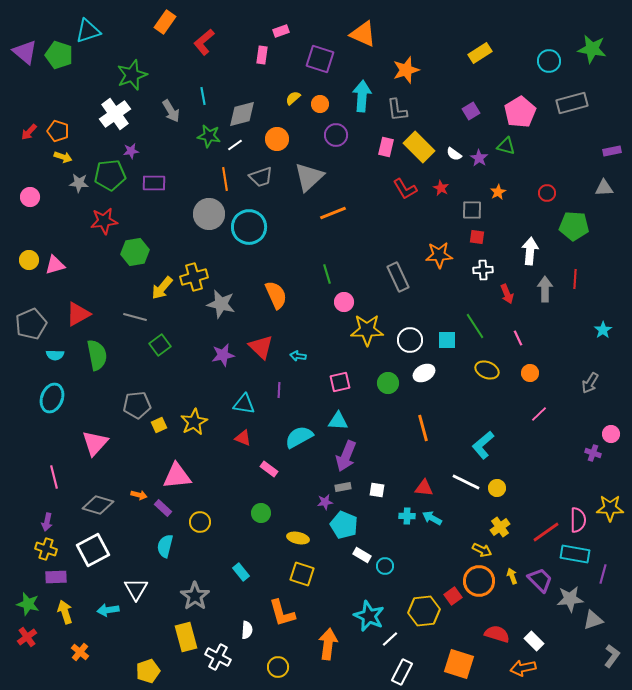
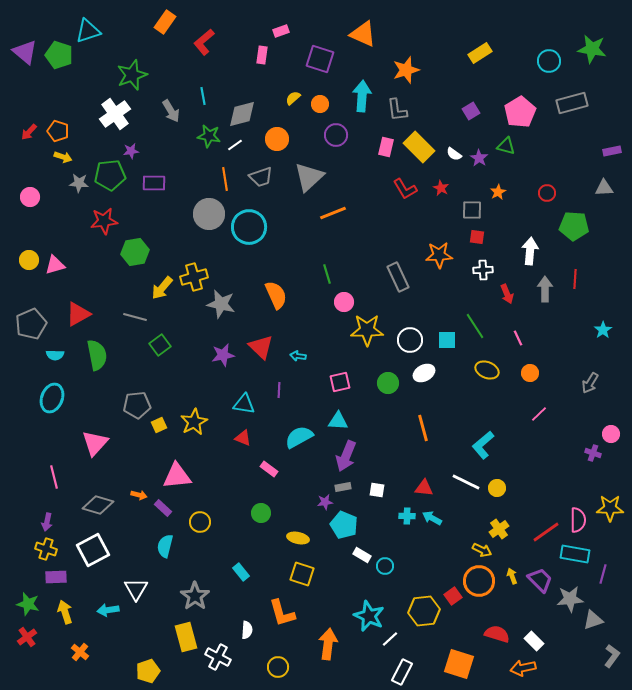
yellow cross at (500, 527): moved 1 px left, 2 px down
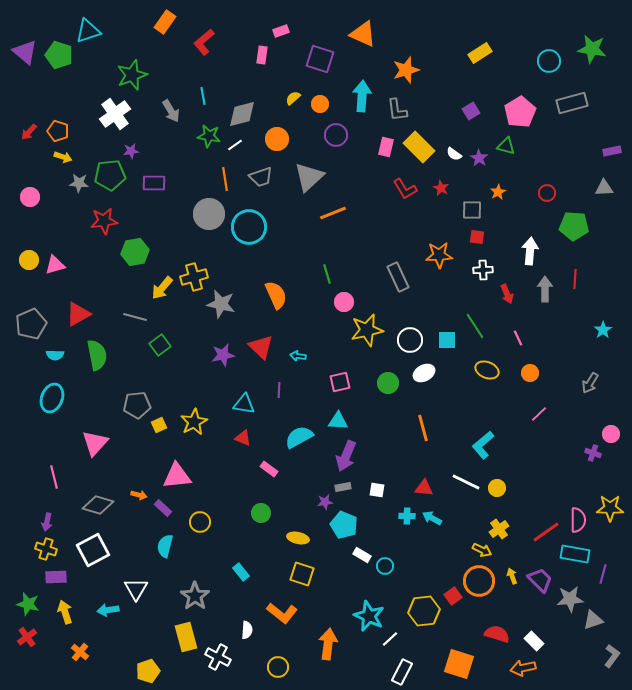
yellow star at (367, 330): rotated 12 degrees counterclockwise
orange L-shape at (282, 613): rotated 36 degrees counterclockwise
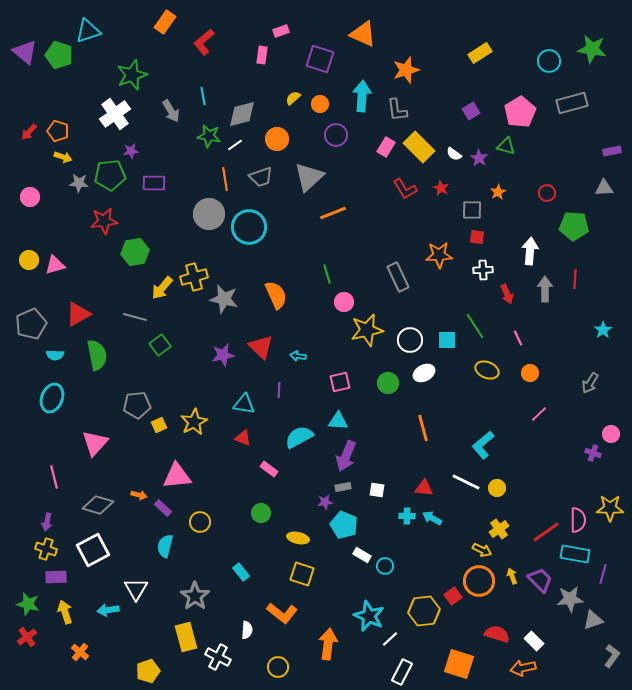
pink rectangle at (386, 147): rotated 18 degrees clockwise
gray star at (221, 304): moved 3 px right, 5 px up
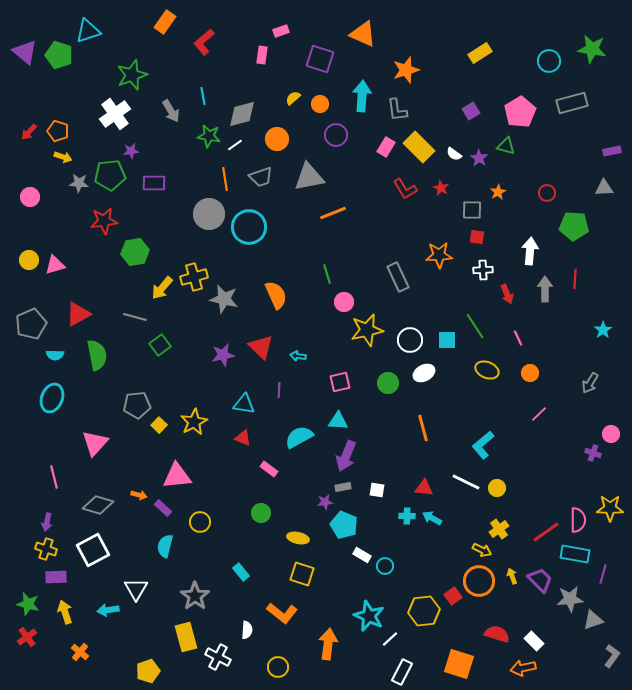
gray triangle at (309, 177): rotated 32 degrees clockwise
yellow square at (159, 425): rotated 21 degrees counterclockwise
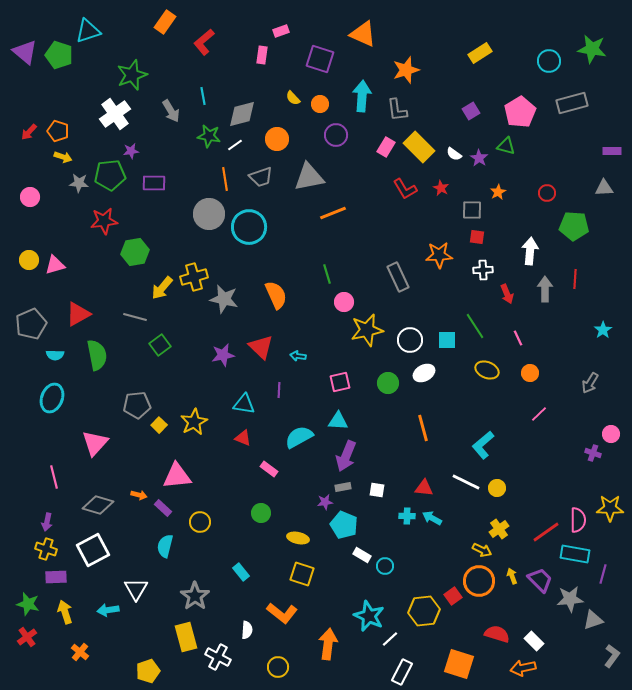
yellow semicircle at (293, 98): rotated 91 degrees counterclockwise
purple rectangle at (612, 151): rotated 12 degrees clockwise
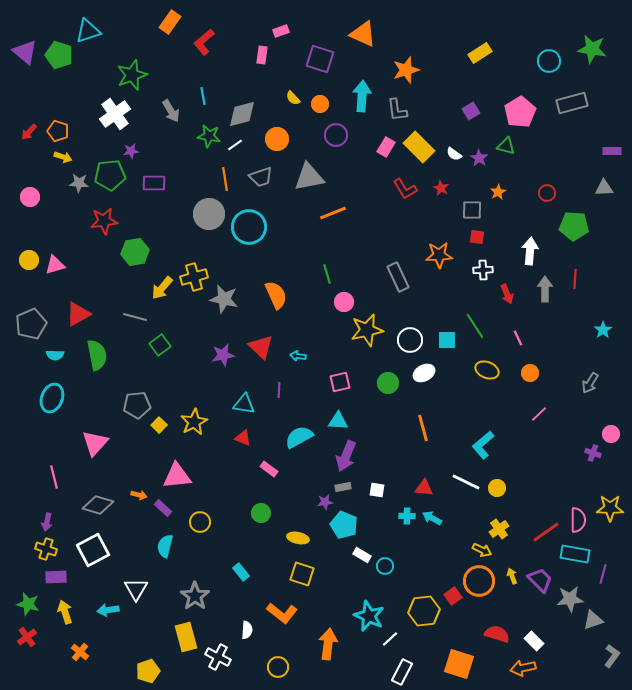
orange rectangle at (165, 22): moved 5 px right
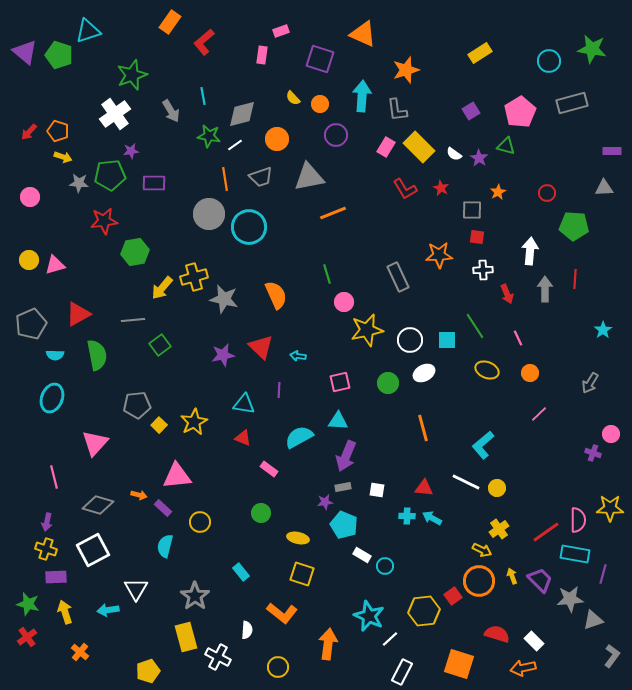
gray line at (135, 317): moved 2 px left, 3 px down; rotated 20 degrees counterclockwise
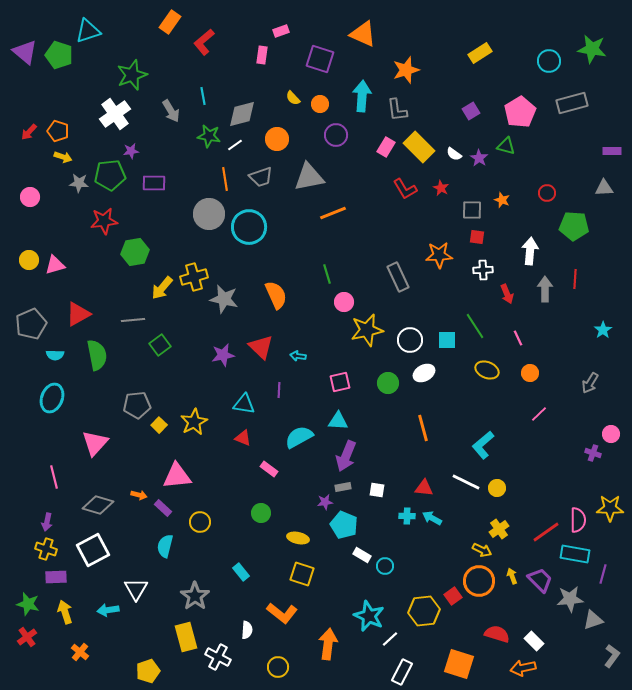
orange star at (498, 192): moved 4 px right, 8 px down; rotated 21 degrees counterclockwise
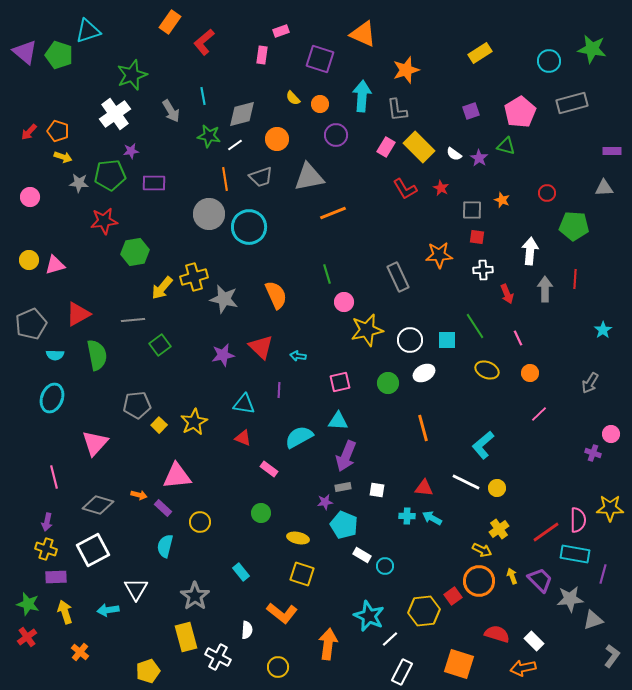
purple square at (471, 111): rotated 12 degrees clockwise
